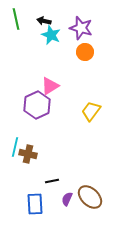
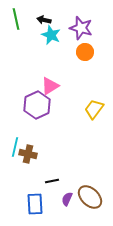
black arrow: moved 1 px up
yellow trapezoid: moved 3 px right, 2 px up
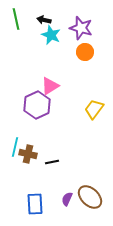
black line: moved 19 px up
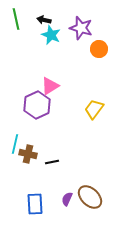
orange circle: moved 14 px right, 3 px up
cyan line: moved 3 px up
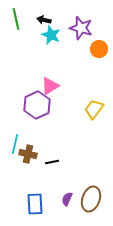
brown ellipse: moved 1 px right, 2 px down; rotated 65 degrees clockwise
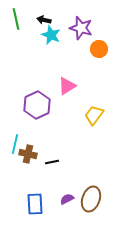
pink triangle: moved 17 px right
yellow trapezoid: moved 6 px down
purple semicircle: rotated 40 degrees clockwise
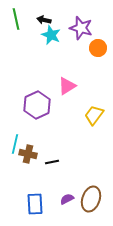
orange circle: moved 1 px left, 1 px up
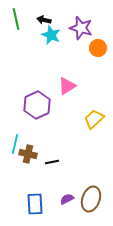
yellow trapezoid: moved 4 px down; rotated 10 degrees clockwise
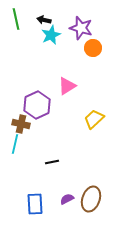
cyan star: rotated 24 degrees clockwise
orange circle: moved 5 px left
brown cross: moved 7 px left, 30 px up
